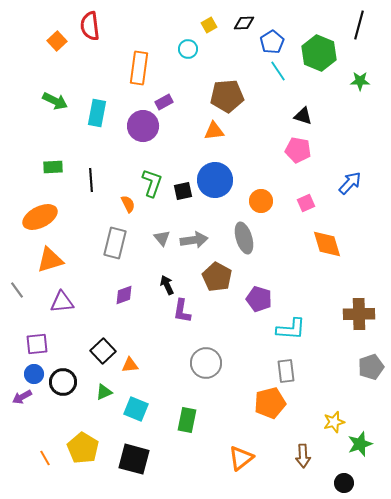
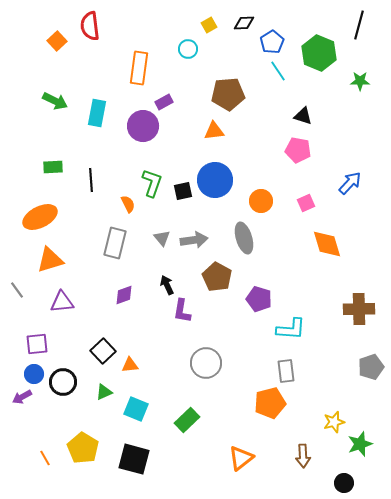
brown pentagon at (227, 96): moved 1 px right, 2 px up
brown cross at (359, 314): moved 5 px up
green rectangle at (187, 420): rotated 35 degrees clockwise
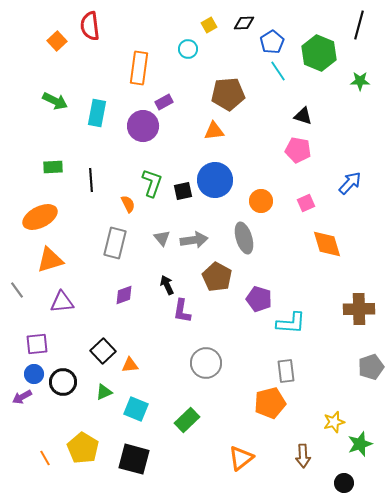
cyan L-shape at (291, 329): moved 6 px up
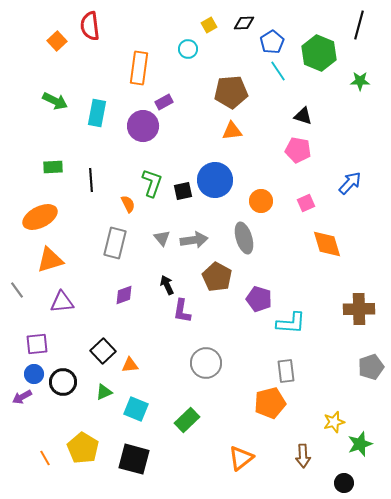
brown pentagon at (228, 94): moved 3 px right, 2 px up
orange triangle at (214, 131): moved 18 px right
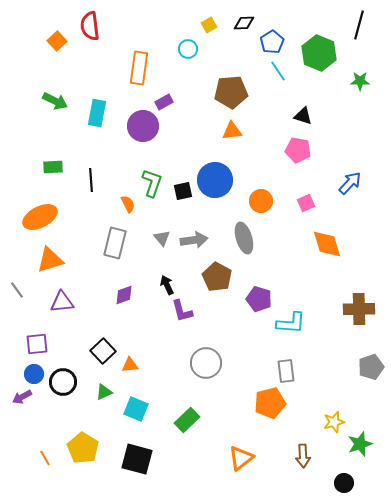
purple L-shape at (182, 311): rotated 25 degrees counterclockwise
black square at (134, 459): moved 3 px right
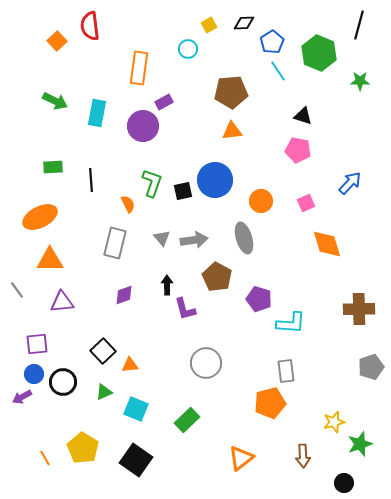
orange triangle at (50, 260): rotated 16 degrees clockwise
black arrow at (167, 285): rotated 24 degrees clockwise
purple L-shape at (182, 311): moved 3 px right, 2 px up
black square at (137, 459): moved 1 px left, 1 px down; rotated 20 degrees clockwise
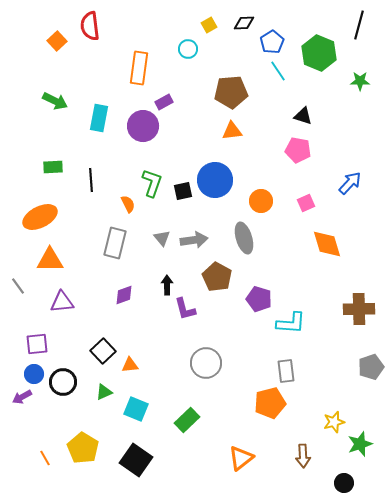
cyan rectangle at (97, 113): moved 2 px right, 5 px down
gray line at (17, 290): moved 1 px right, 4 px up
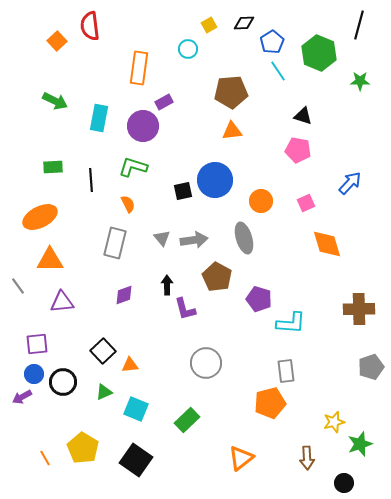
green L-shape at (152, 183): moved 19 px left, 16 px up; rotated 92 degrees counterclockwise
brown arrow at (303, 456): moved 4 px right, 2 px down
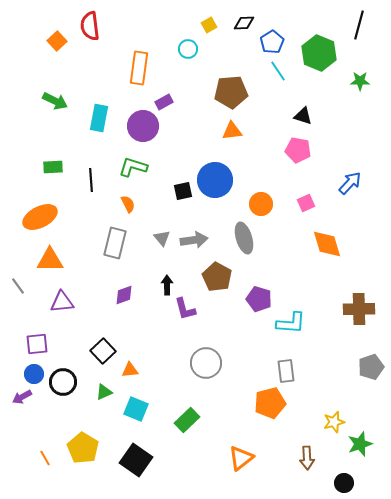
orange circle at (261, 201): moved 3 px down
orange triangle at (130, 365): moved 5 px down
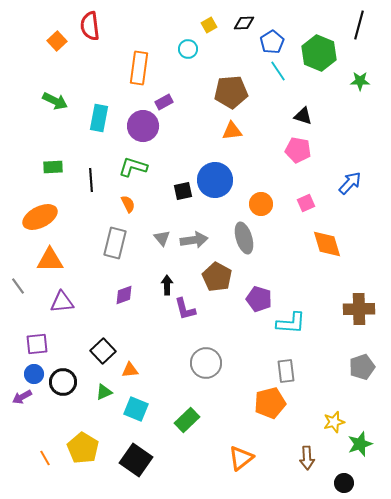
gray pentagon at (371, 367): moved 9 px left
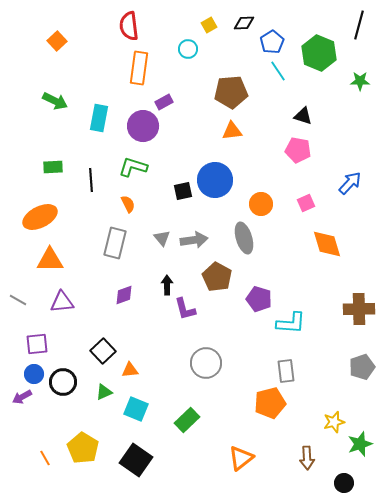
red semicircle at (90, 26): moved 39 px right
gray line at (18, 286): moved 14 px down; rotated 24 degrees counterclockwise
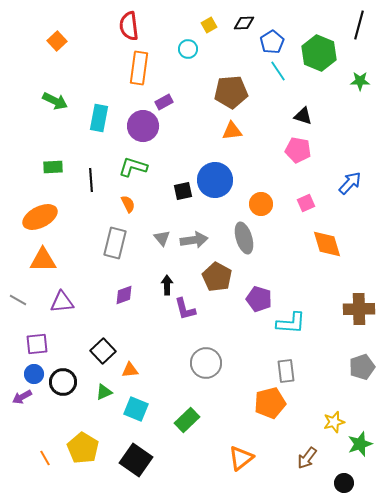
orange triangle at (50, 260): moved 7 px left
brown arrow at (307, 458): rotated 40 degrees clockwise
